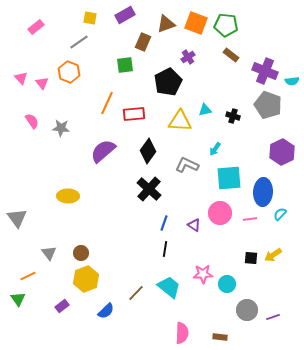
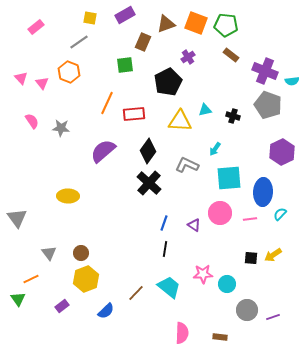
black cross at (149, 189): moved 6 px up
orange line at (28, 276): moved 3 px right, 3 px down
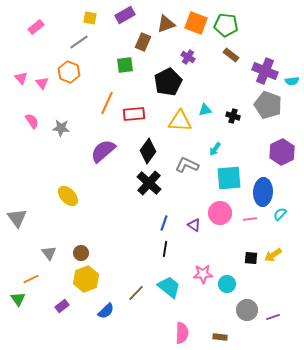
purple cross at (188, 57): rotated 24 degrees counterclockwise
yellow ellipse at (68, 196): rotated 45 degrees clockwise
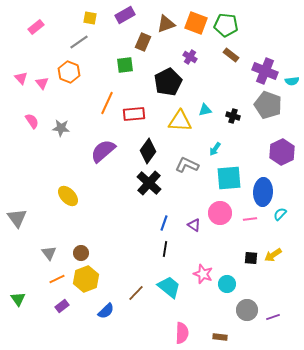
purple cross at (188, 57): moved 2 px right
pink star at (203, 274): rotated 24 degrees clockwise
orange line at (31, 279): moved 26 px right
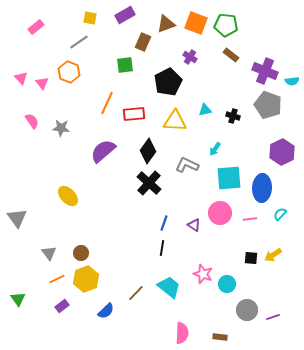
yellow triangle at (180, 121): moved 5 px left
blue ellipse at (263, 192): moved 1 px left, 4 px up
black line at (165, 249): moved 3 px left, 1 px up
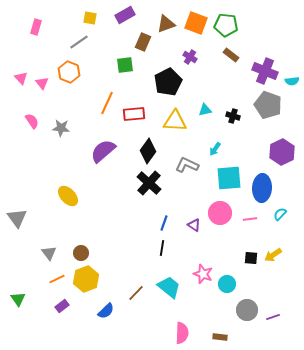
pink rectangle at (36, 27): rotated 35 degrees counterclockwise
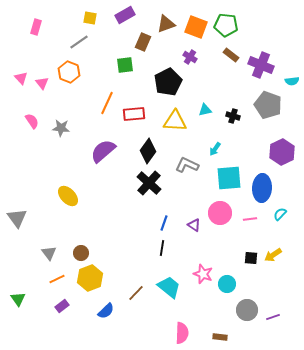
orange square at (196, 23): moved 4 px down
purple cross at (265, 71): moved 4 px left, 6 px up
yellow hexagon at (86, 279): moved 4 px right, 1 px up
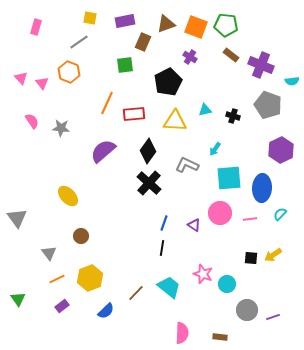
purple rectangle at (125, 15): moved 6 px down; rotated 18 degrees clockwise
purple hexagon at (282, 152): moved 1 px left, 2 px up
brown circle at (81, 253): moved 17 px up
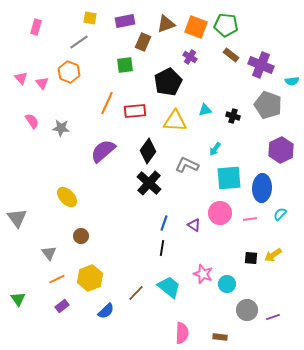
red rectangle at (134, 114): moved 1 px right, 3 px up
yellow ellipse at (68, 196): moved 1 px left, 1 px down
